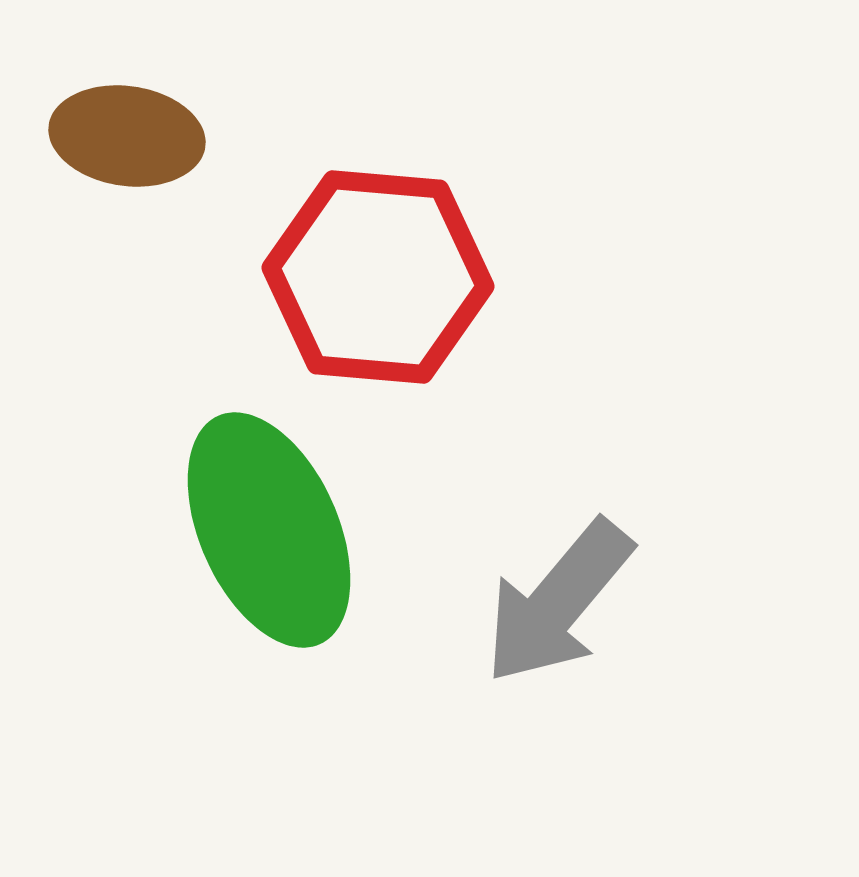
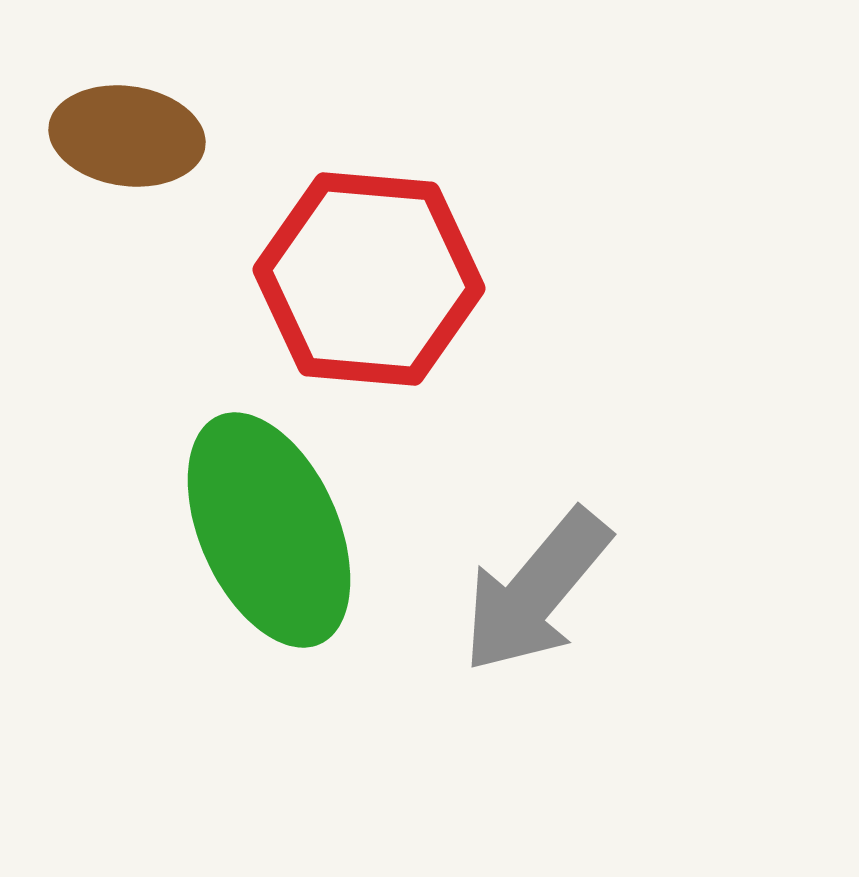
red hexagon: moved 9 px left, 2 px down
gray arrow: moved 22 px left, 11 px up
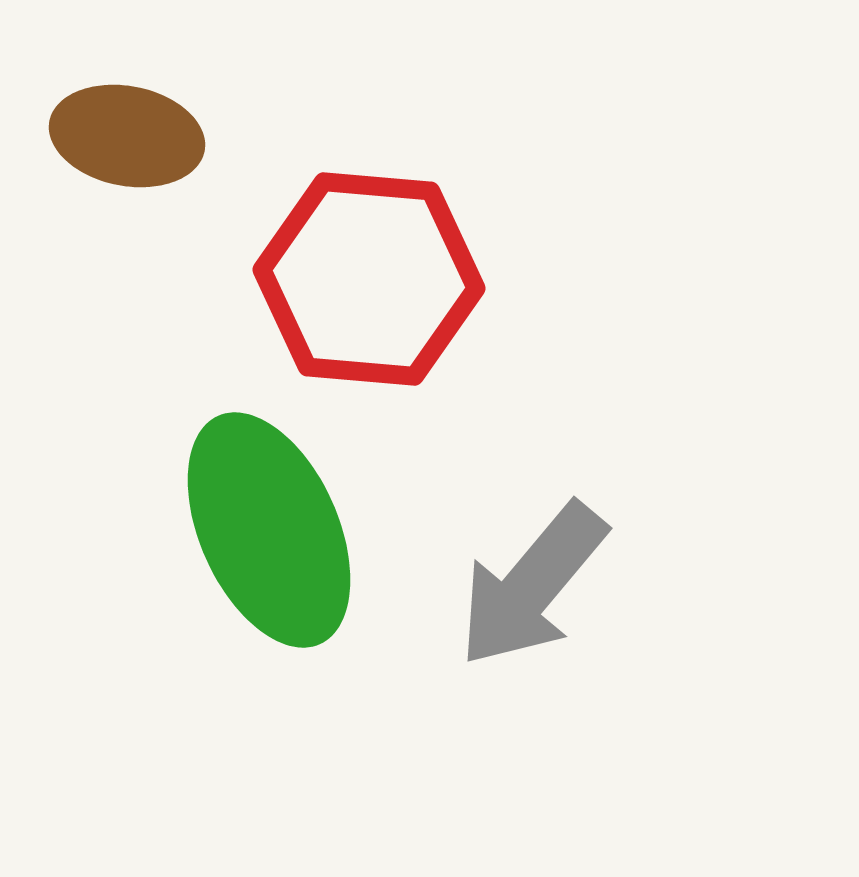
brown ellipse: rotated 3 degrees clockwise
gray arrow: moved 4 px left, 6 px up
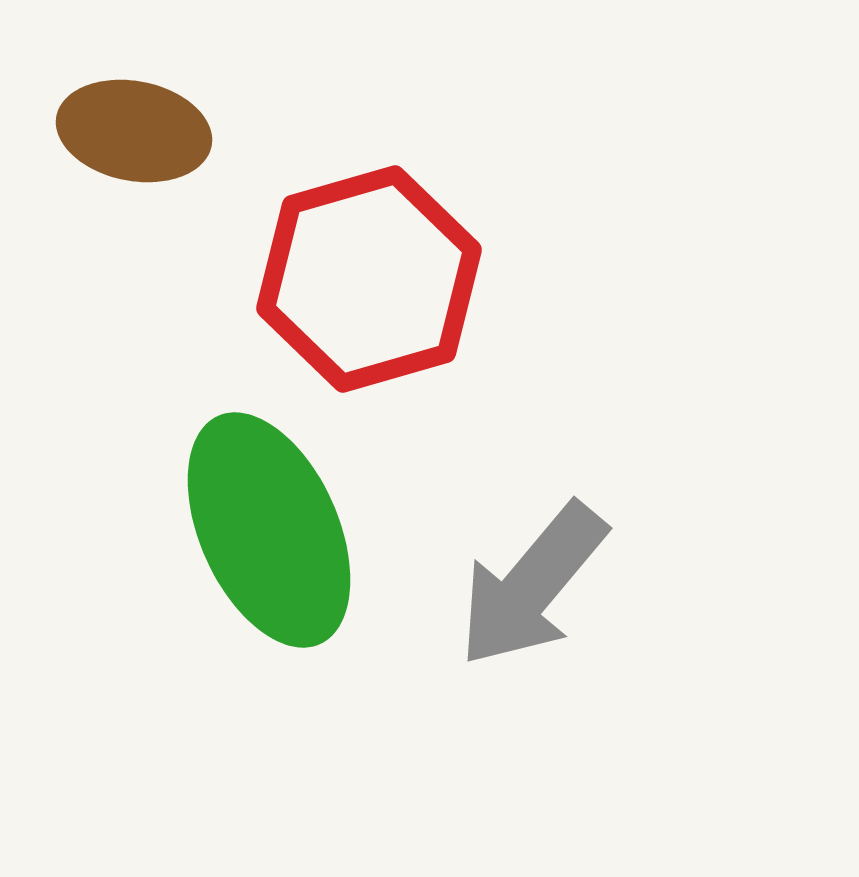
brown ellipse: moved 7 px right, 5 px up
red hexagon: rotated 21 degrees counterclockwise
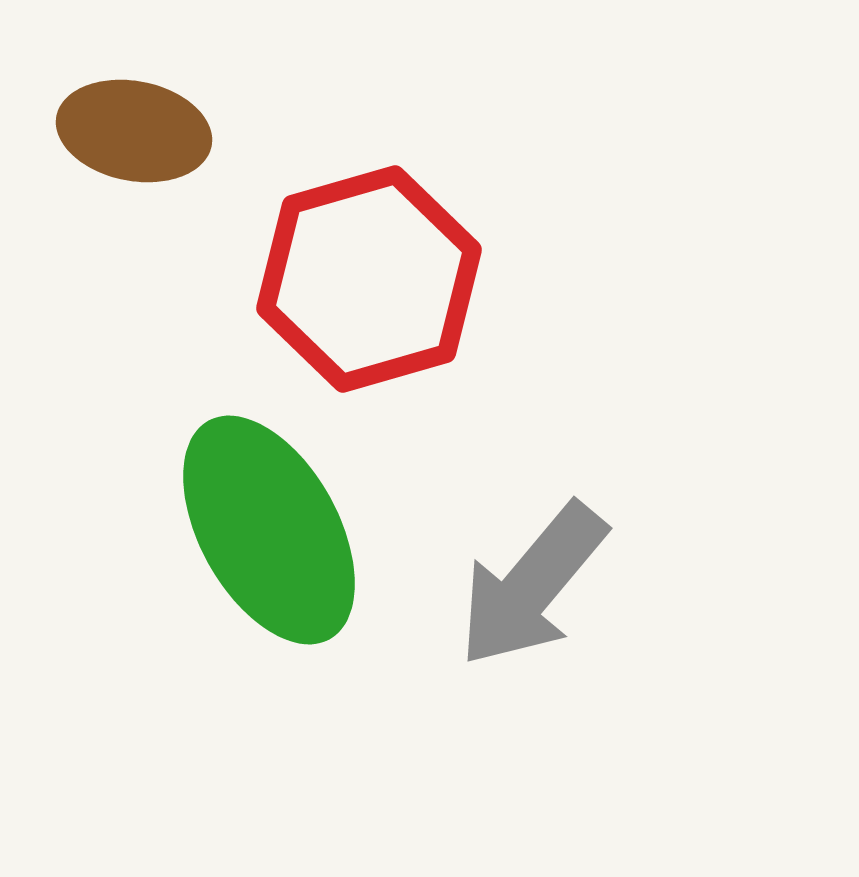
green ellipse: rotated 5 degrees counterclockwise
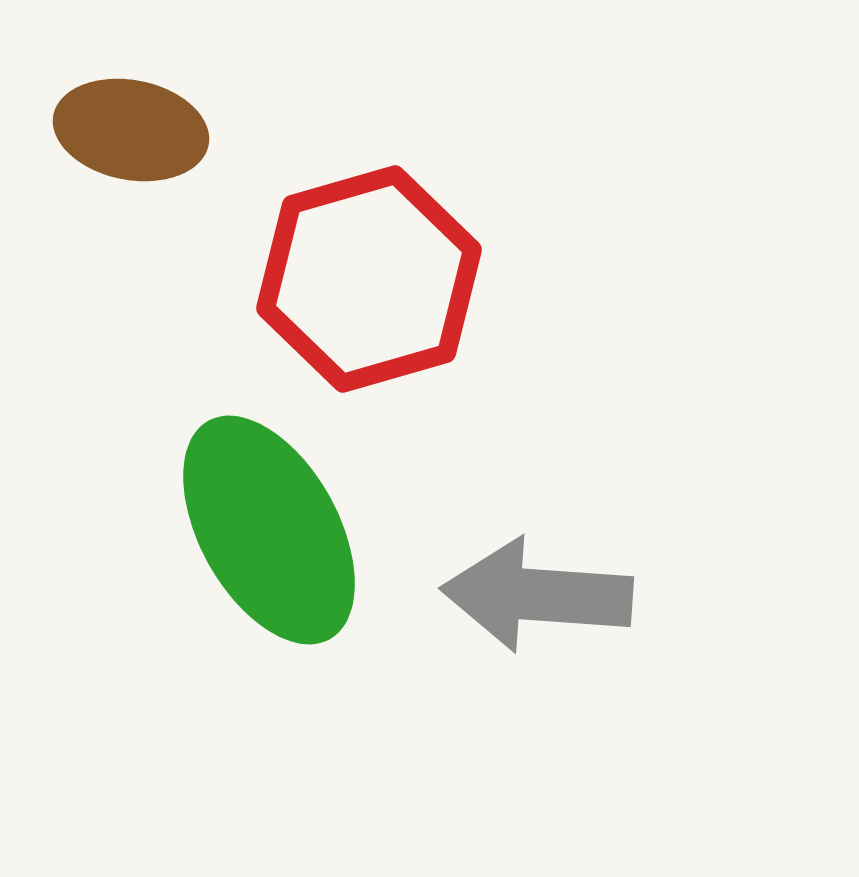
brown ellipse: moved 3 px left, 1 px up
gray arrow: moved 5 px right, 10 px down; rotated 54 degrees clockwise
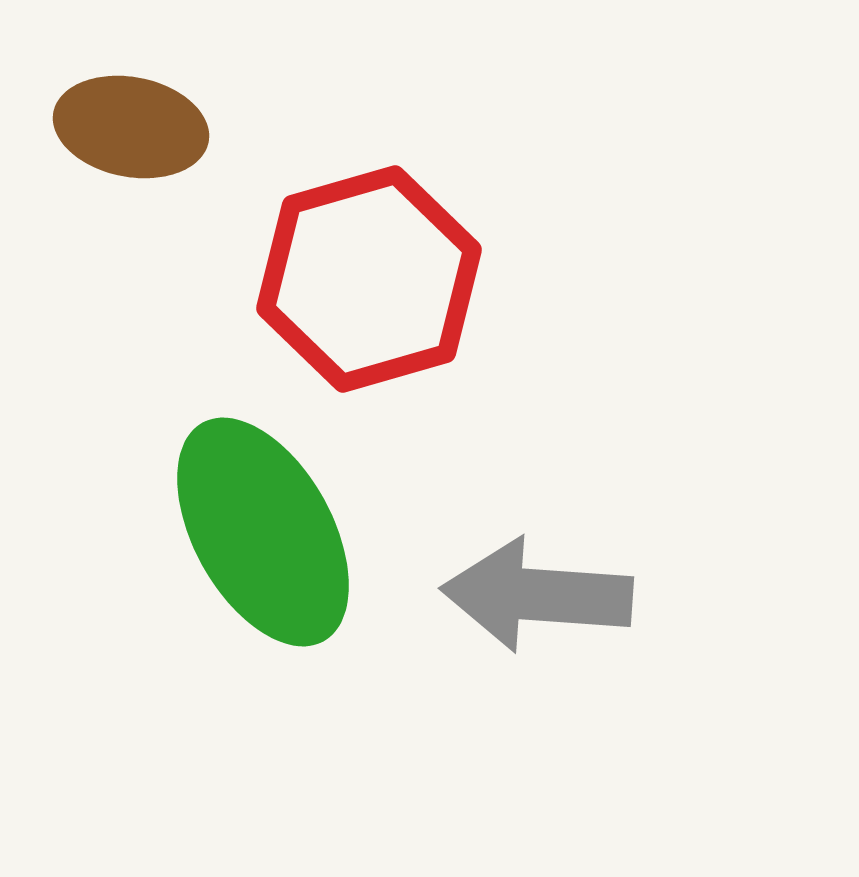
brown ellipse: moved 3 px up
green ellipse: moved 6 px left, 2 px down
